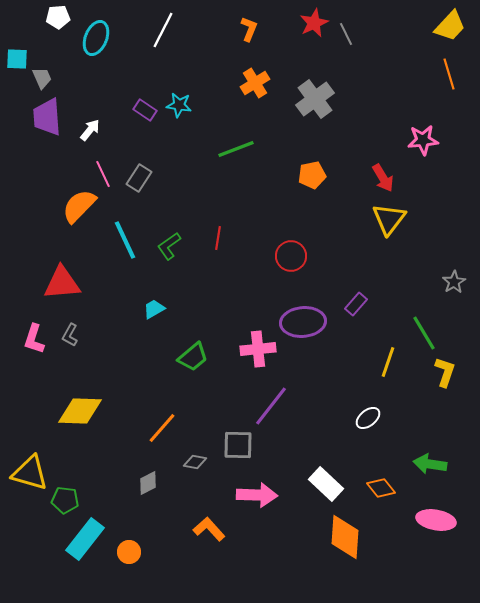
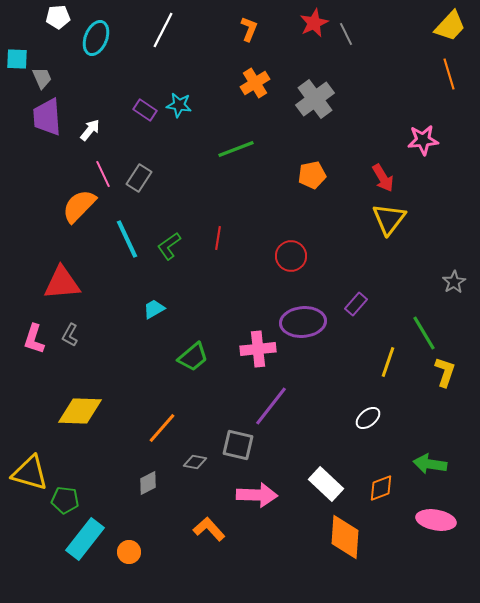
cyan line at (125, 240): moved 2 px right, 1 px up
gray square at (238, 445): rotated 12 degrees clockwise
orange diamond at (381, 488): rotated 72 degrees counterclockwise
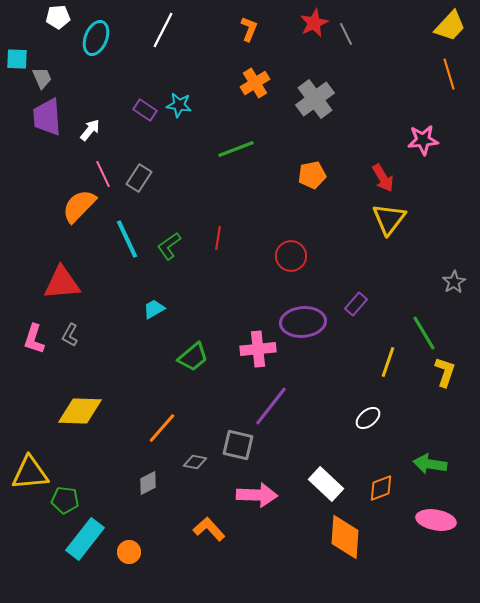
yellow triangle at (30, 473): rotated 21 degrees counterclockwise
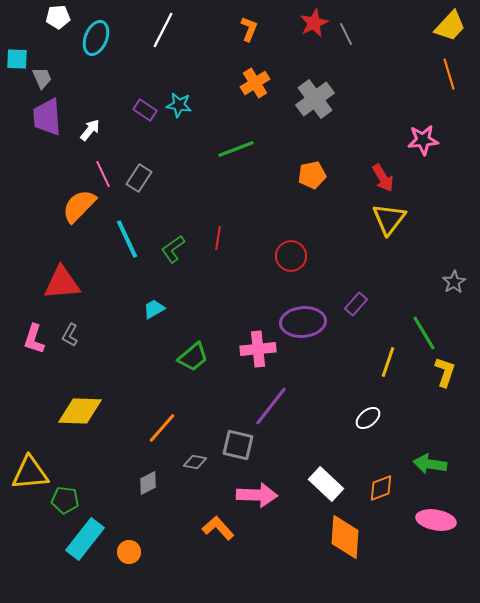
green L-shape at (169, 246): moved 4 px right, 3 px down
orange L-shape at (209, 529): moved 9 px right, 1 px up
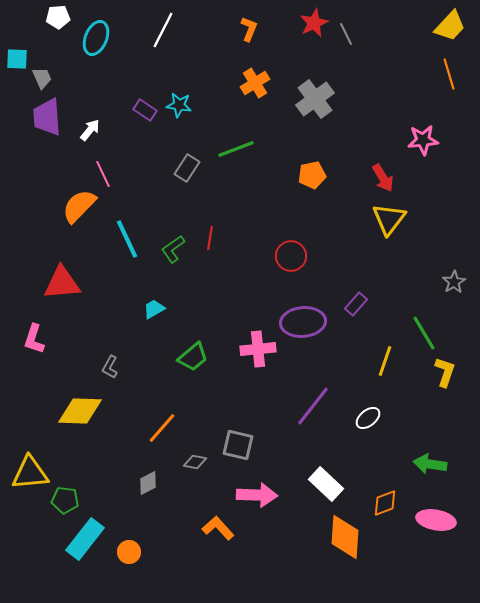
gray rectangle at (139, 178): moved 48 px right, 10 px up
red line at (218, 238): moved 8 px left
gray L-shape at (70, 335): moved 40 px right, 32 px down
yellow line at (388, 362): moved 3 px left, 1 px up
purple line at (271, 406): moved 42 px right
orange diamond at (381, 488): moved 4 px right, 15 px down
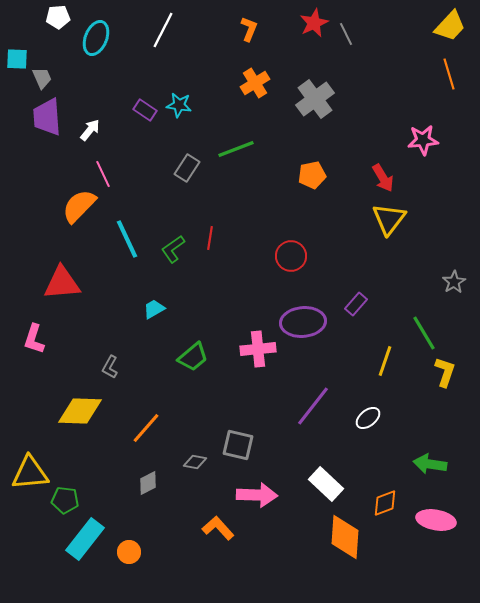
orange line at (162, 428): moved 16 px left
